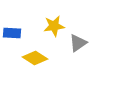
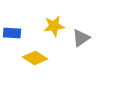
gray triangle: moved 3 px right, 5 px up
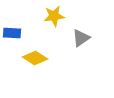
yellow star: moved 10 px up
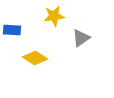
blue rectangle: moved 3 px up
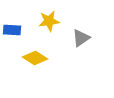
yellow star: moved 5 px left, 5 px down
